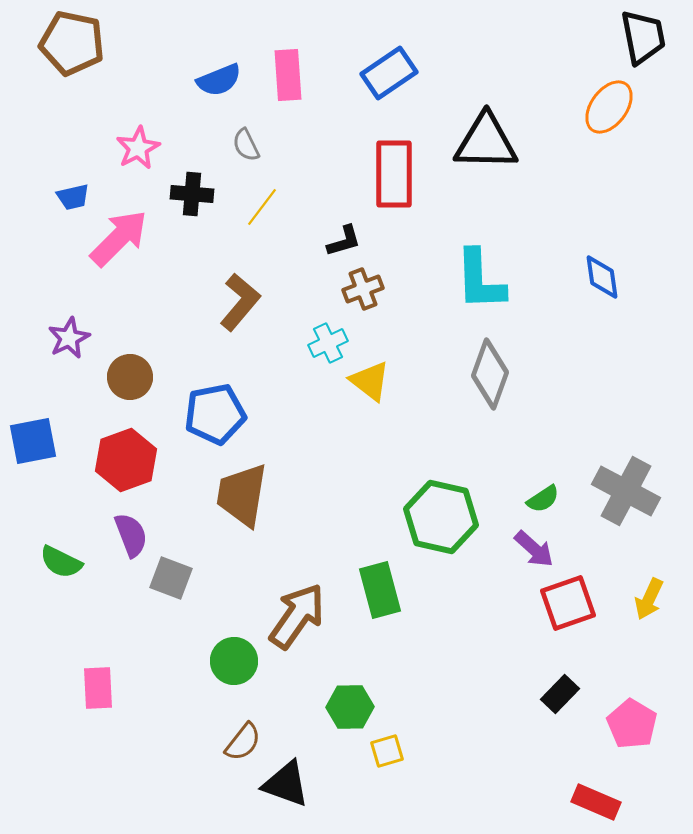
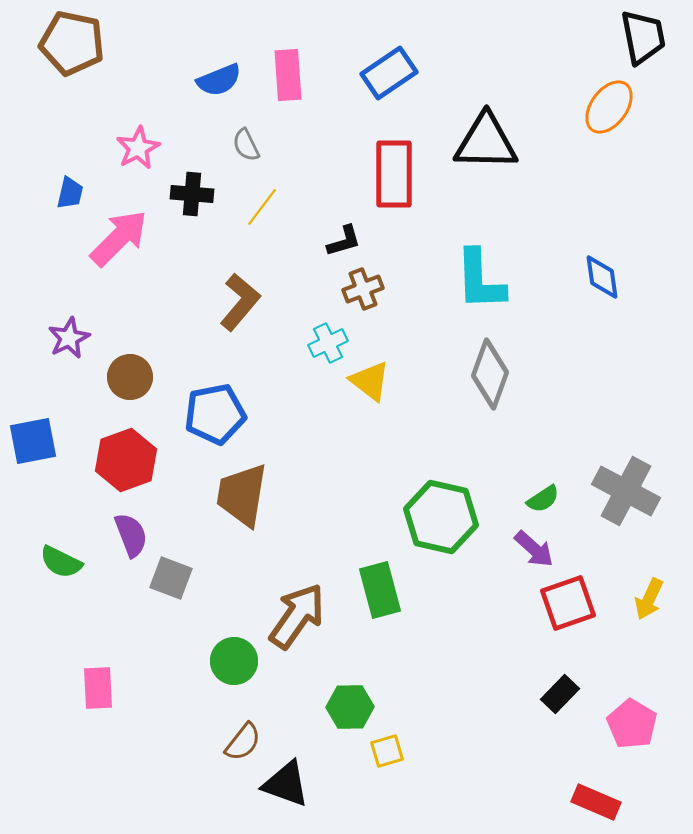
blue trapezoid at (73, 197): moved 3 px left, 4 px up; rotated 64 degrees counterclockwise
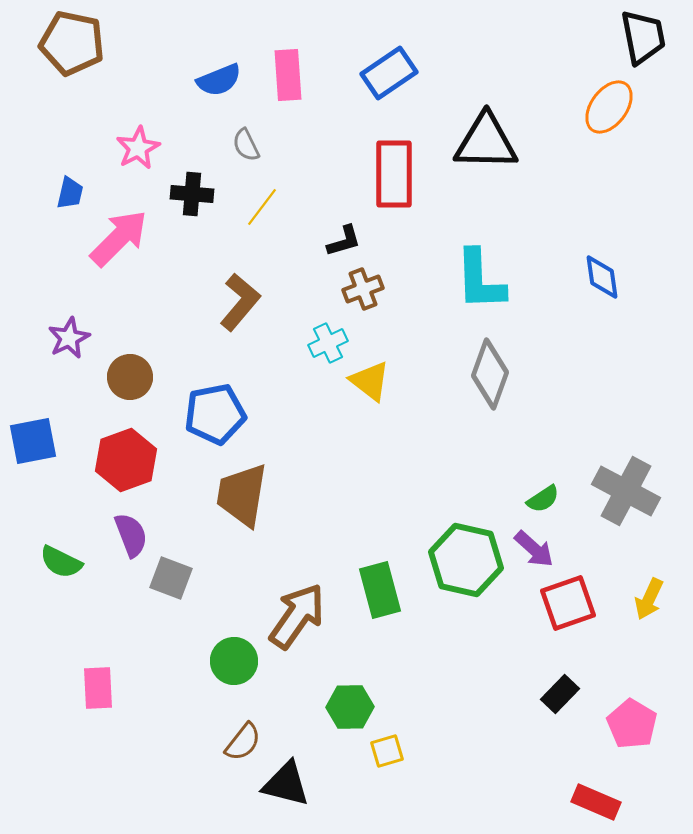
green hexagon at (441, 517): moved 25 px right, 43 px down
black triangle at (286, 784): rotated 6 degrees counterclockwise
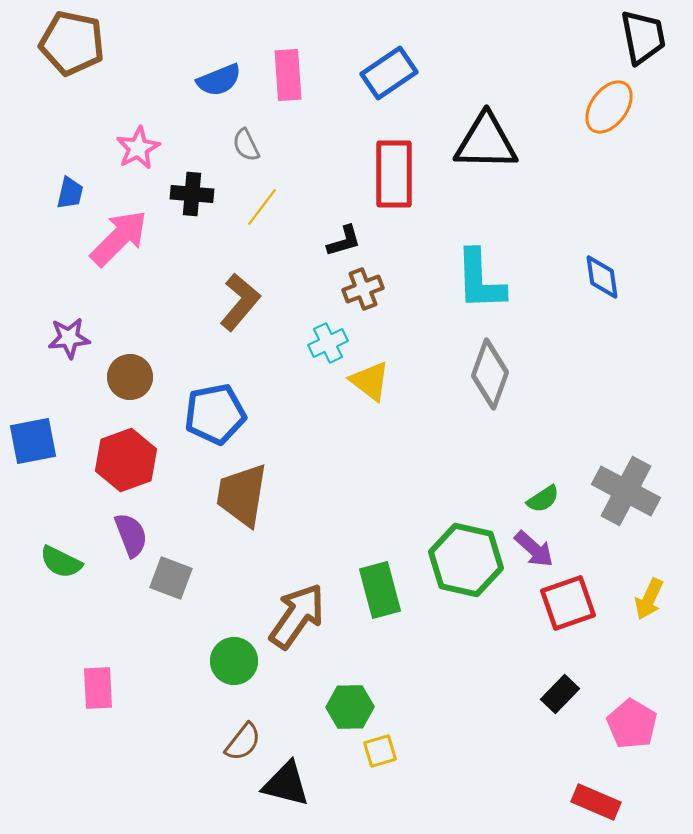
purple star at (69, 338): rotated 21 degrees clockwise
yellow square at (387, 751): moved 7 px left
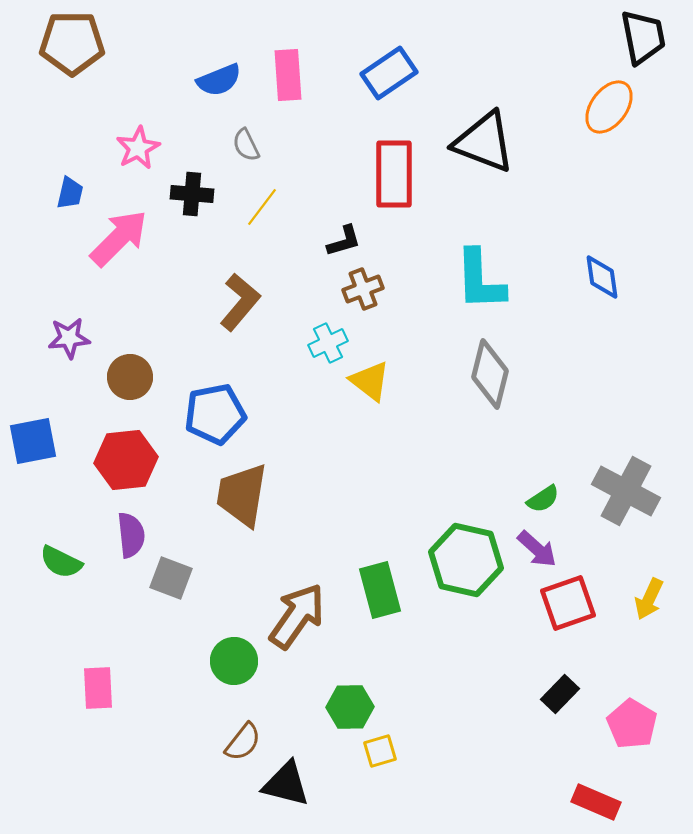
brown pentagon at (72, 43): rotated 12 degrees counterclockwise
black triangle at (486, 142): moved 2 px left; rotated 20 degrees clockwise
gray diamond at (490, 374): rotated 6 degrees counterclockwise
red hexagon at (126, 460): rotated 14 degrees clockwise
purple semicircle at (131, 535): rotated 15 degrees clockwise
purple arrow at (534, 549): moved 3 px right
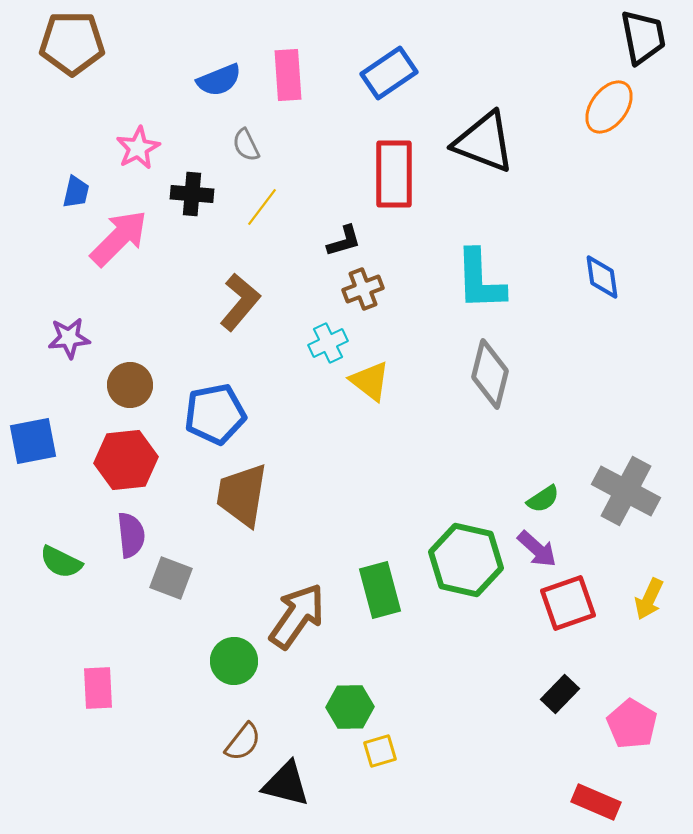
blue trapezoid at (70, 193): moved 6 px right, 1 px up
brown circle at (130, 377): moved 8 px down
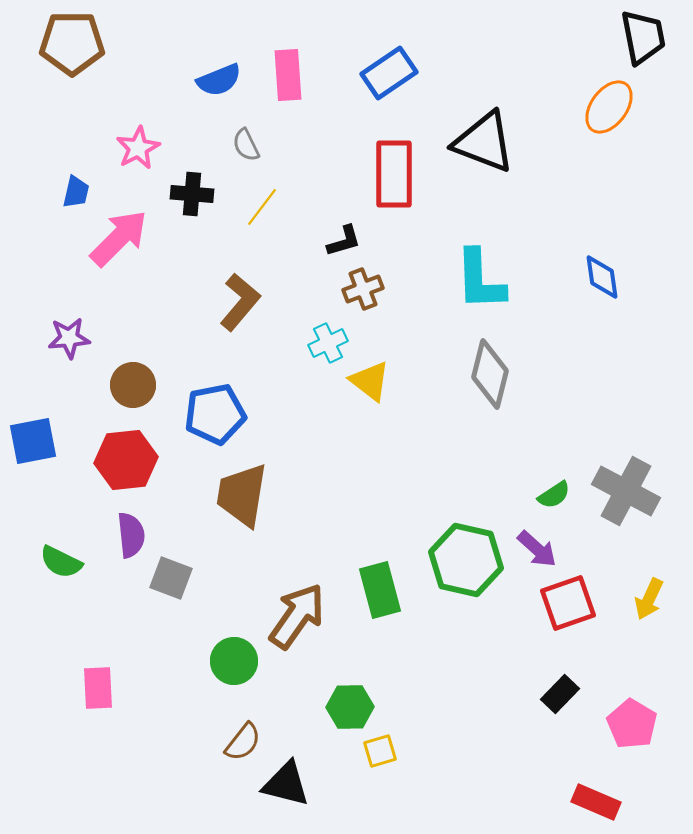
brown circle at (130, 385): moved 3 px right
green semicircle at (543, 499): moved 11 px right, 4 px up
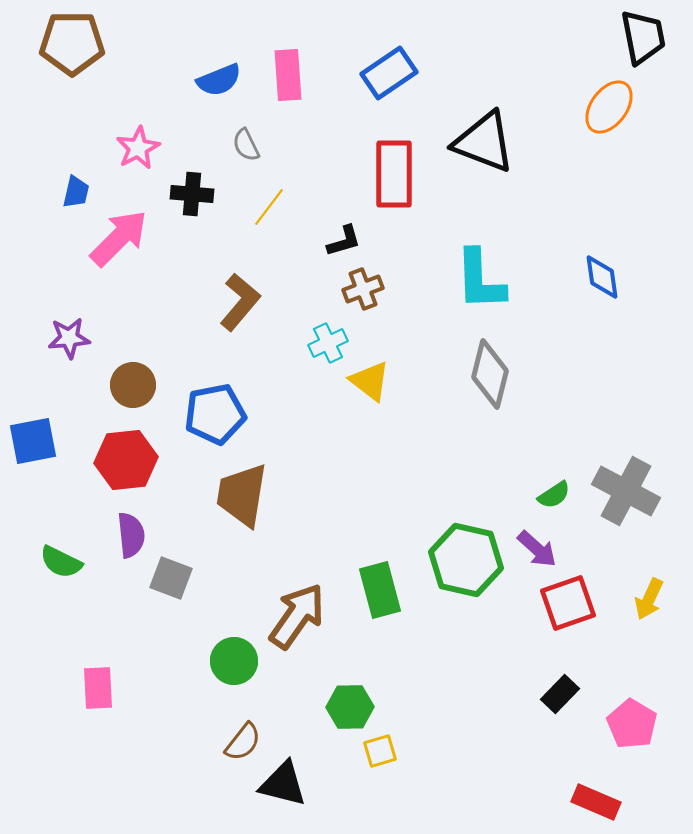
yellow line at (262, 207): moved 7 px right
black triangle at (286, 784): moved 3 px left
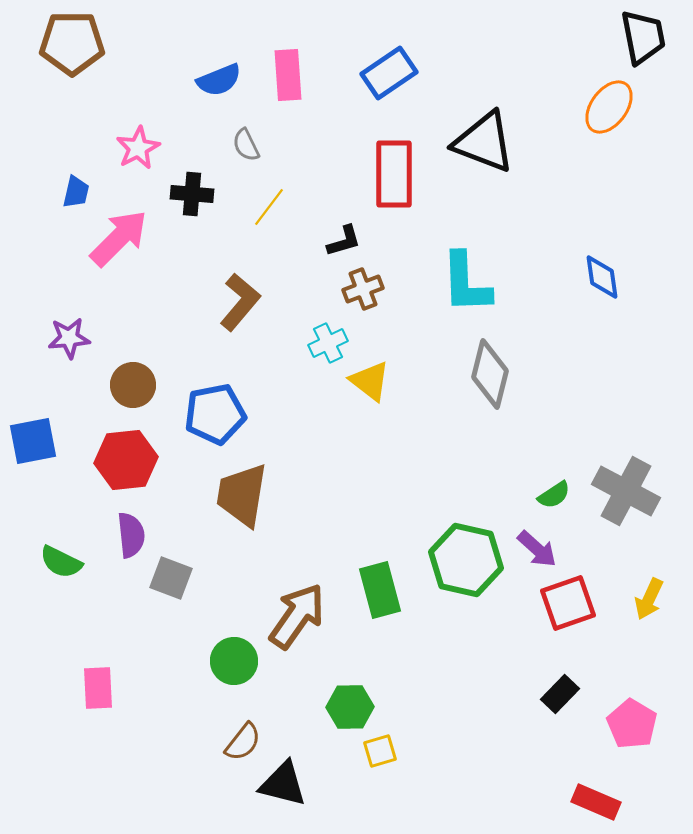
cyan L-shape at (480, 280): moved 14 px left, 3 px down
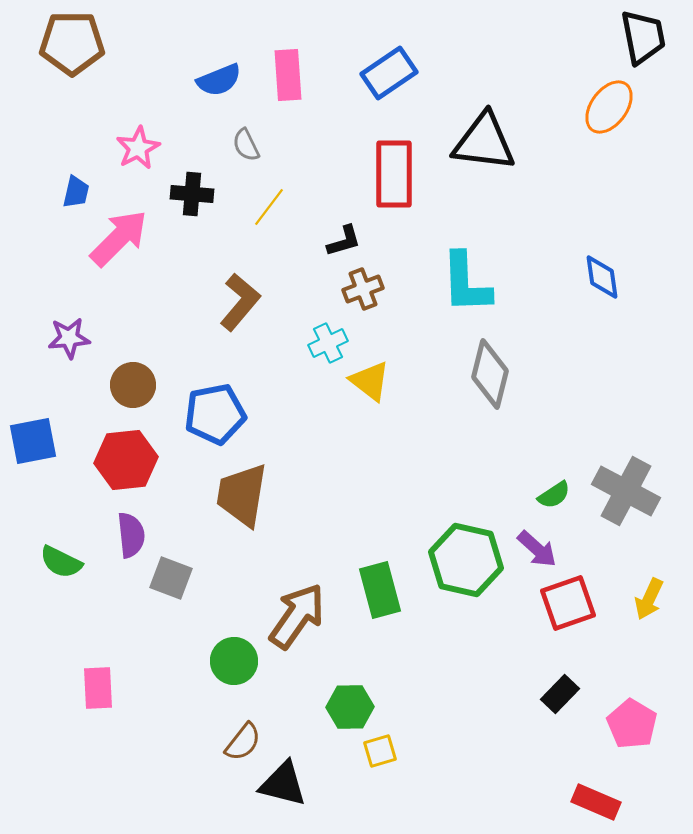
black triangle at (484, 142): rotated 14 degrees counterclockwise
